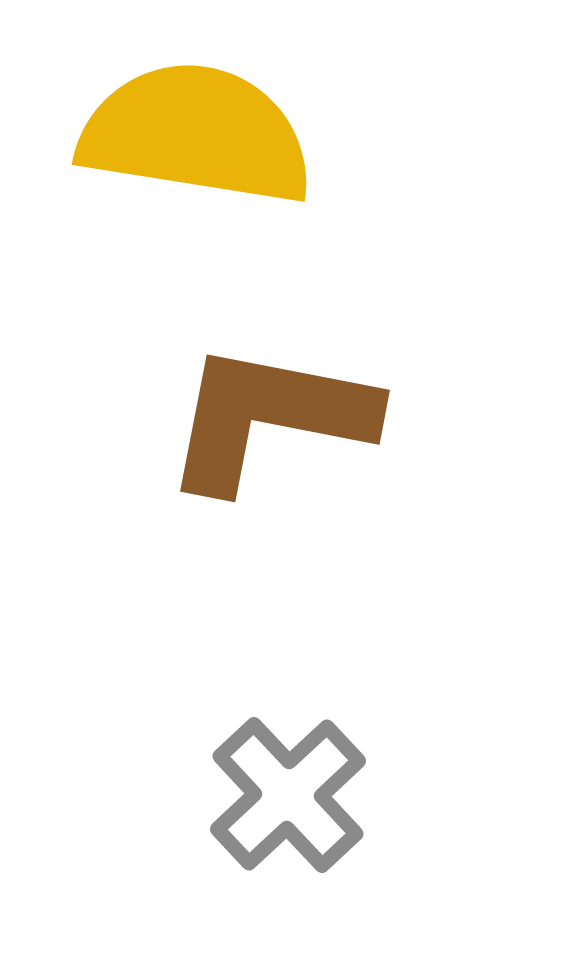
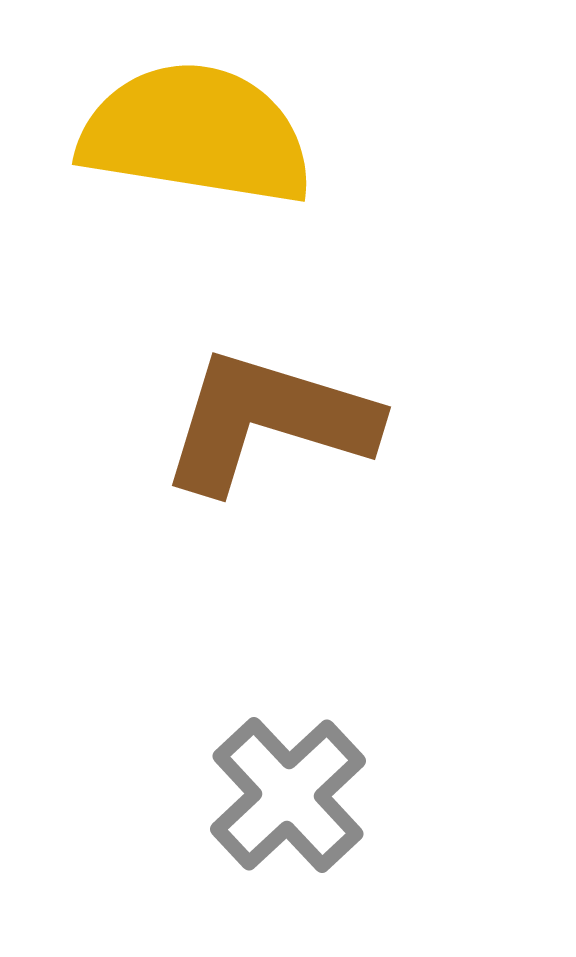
brown L-shape: moved 1 px left, 4 px down; rotated 6 degrees clockwise
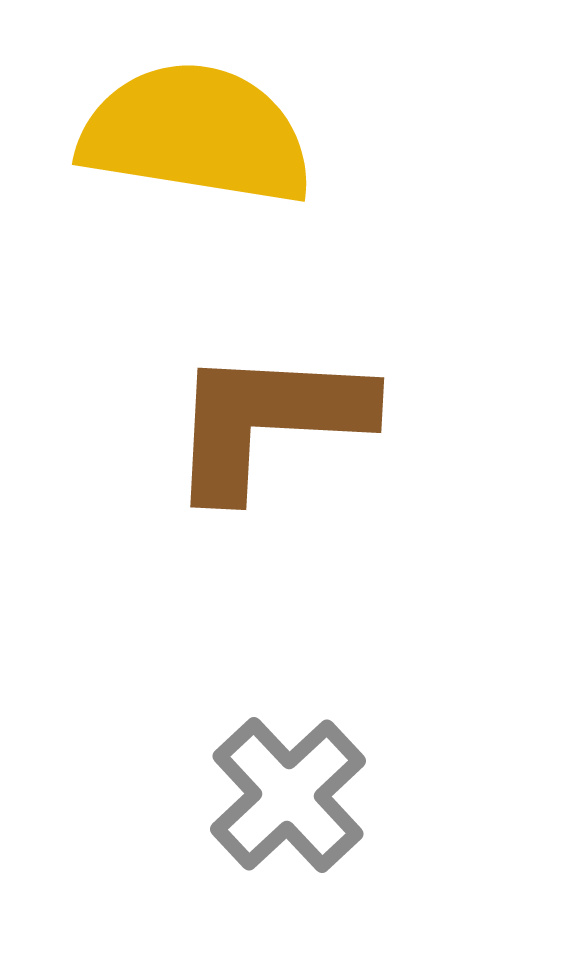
brown L-shape: rotated 14 degrees counterclockwise
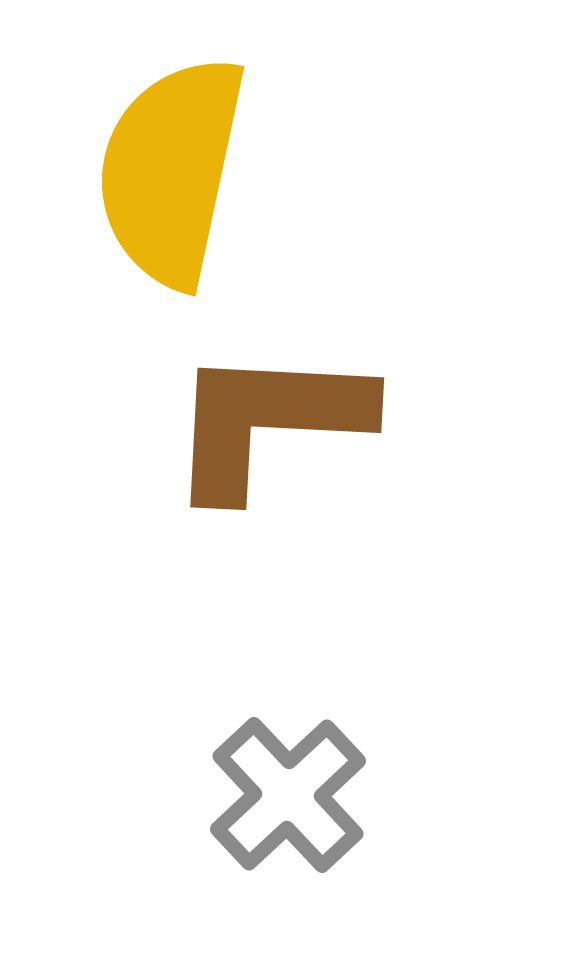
yellow semicircle: moved 25 px left, 37 px down; rotated 87 degrees counterclockwise
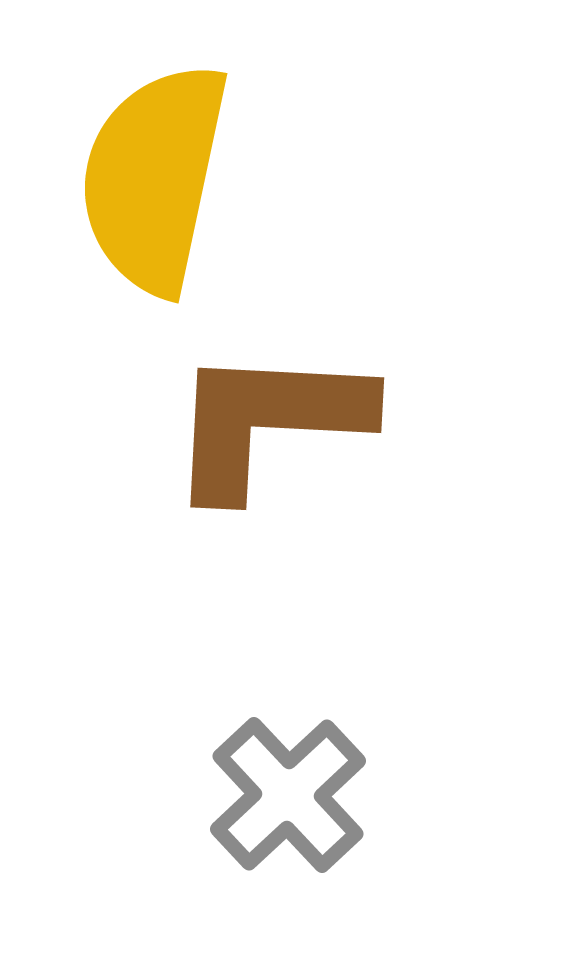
yellow semicircle: moved 17 px left, 7 px down
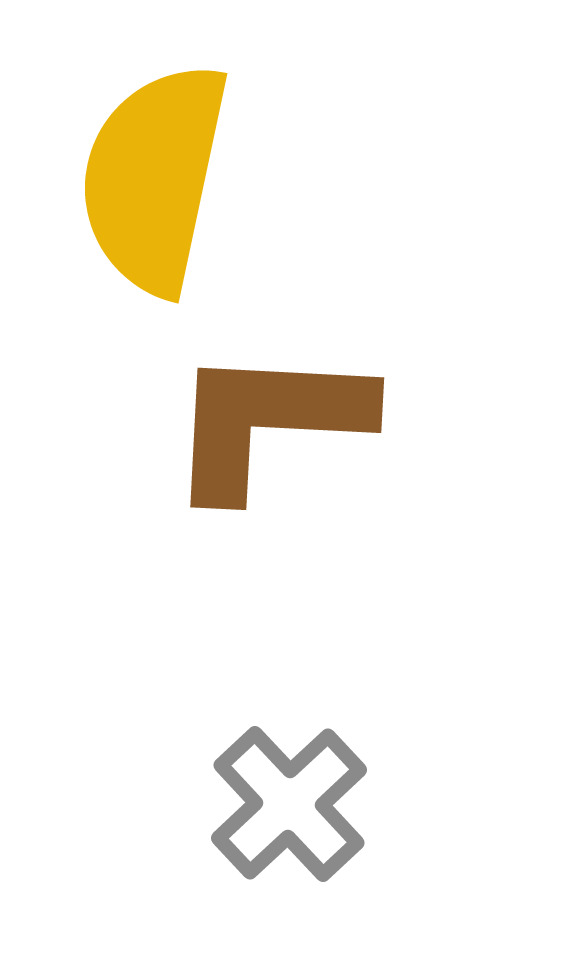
gray cross: moved 1 px right, 9 px down
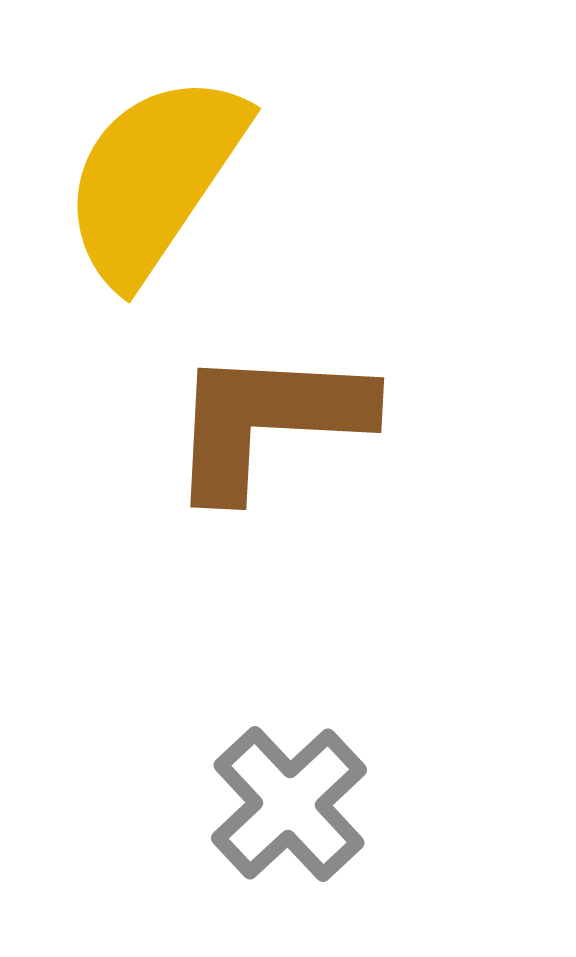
yellow semicircle: rotated 22 degrees clockwise
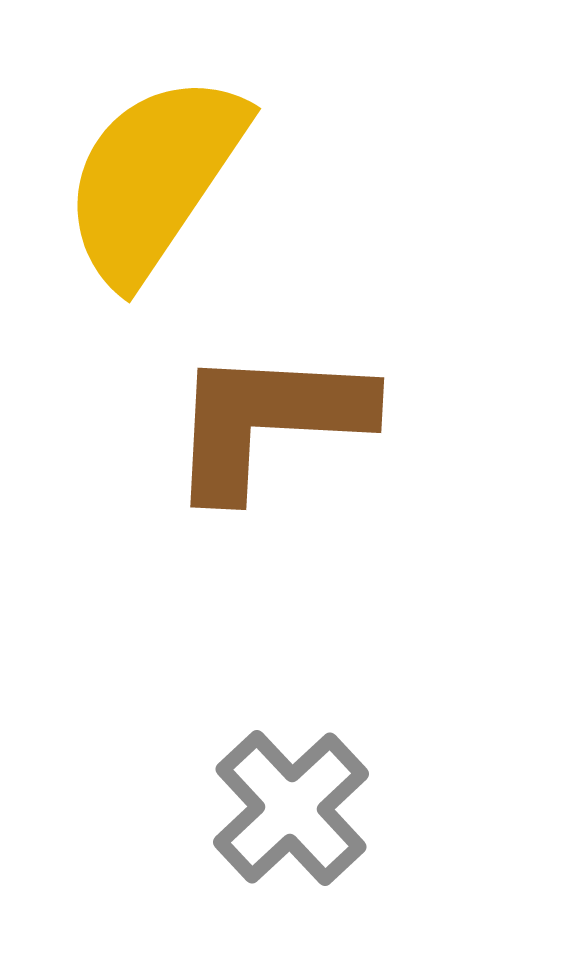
gray cross: moved 2 px right, 4 px down
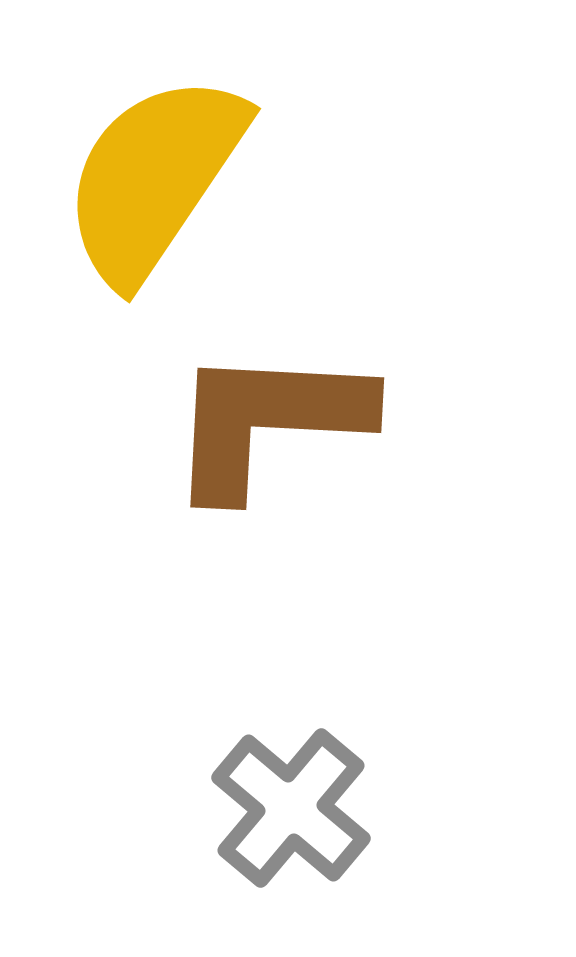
gray cross: rotated 7 degrees counterclockwise
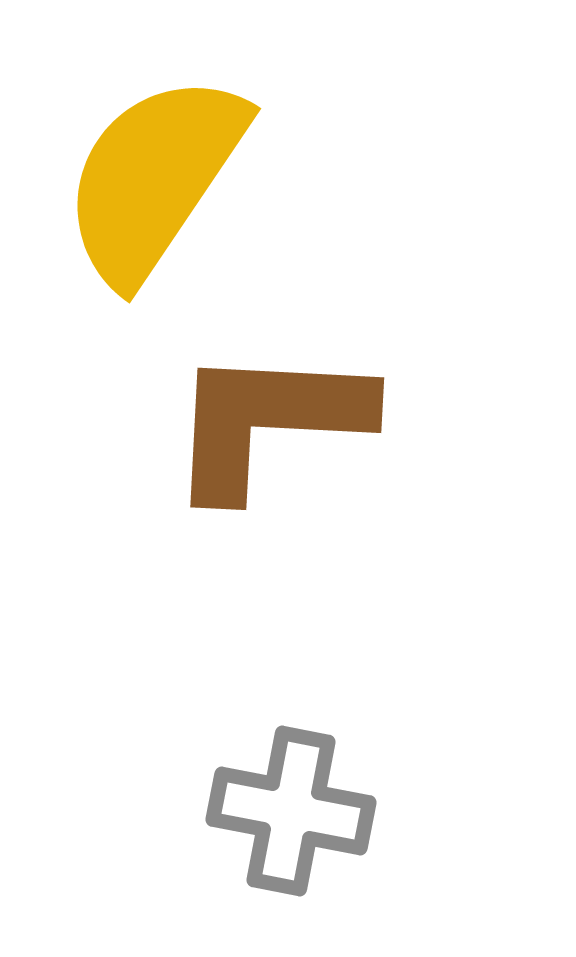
gray cross: moved 3 px down; rotated 29 degrees counterclockwise
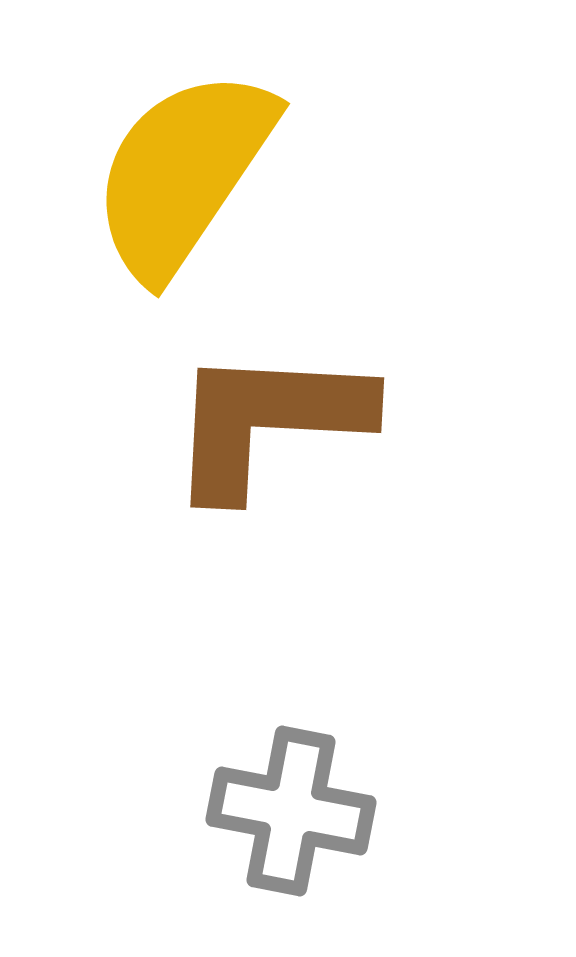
yellow semicircle: moved 29 px right, 5 px up
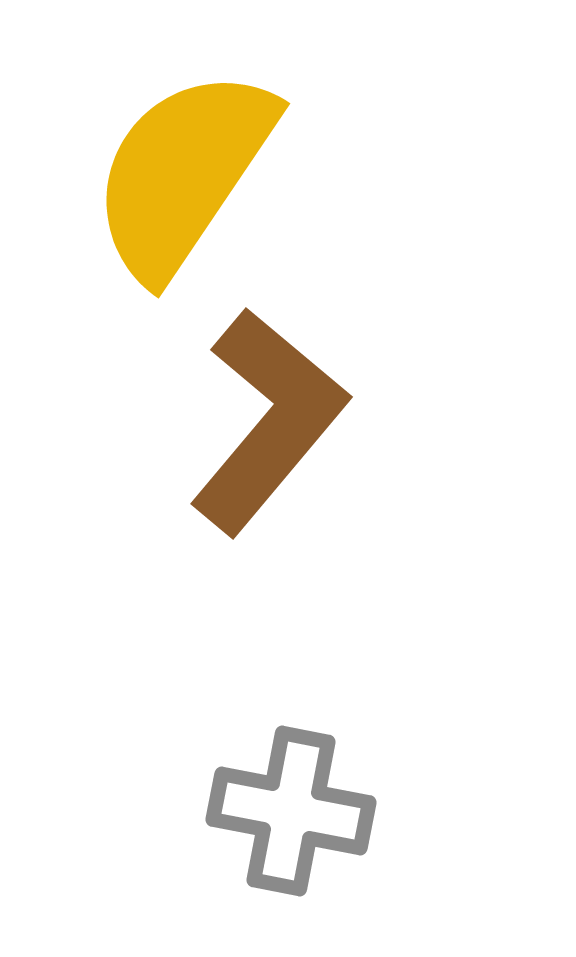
brown L-shape: rotated 127 degrees clockwise
